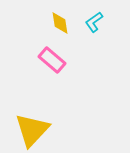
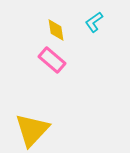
yellow diamond: moved 4 px left, 7 px down
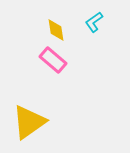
pink rectangle: moved 1 px right
yellow triangle: moved 3 px left, 8 px up; rotated 12 degrees clockwise
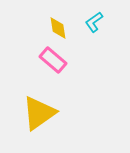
yellow diamond: moved 2 px right, 2 px up
yellow triangle: moved 10 px right, 9 px up
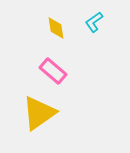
yellow diamond: moved 2 px left
pink rectangle: moved 11 px down
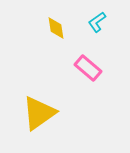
cyan L-shape: moved 3 px right
pink rectangle: moved 35 px right, 3 px up
